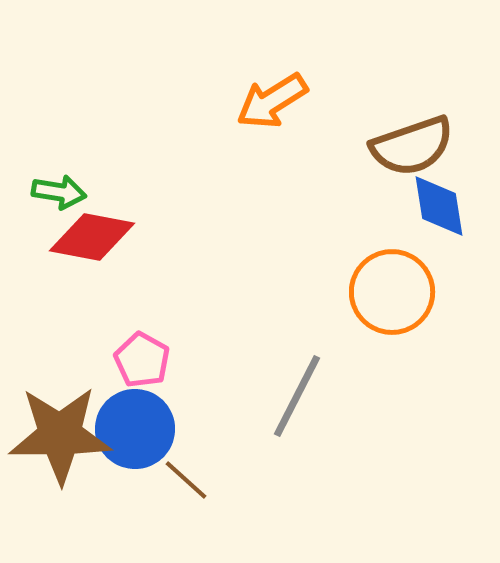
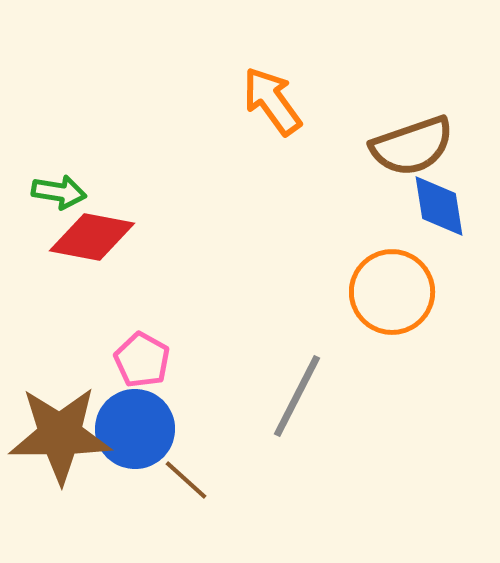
orange arrow: rotated 86 degrees clockwise
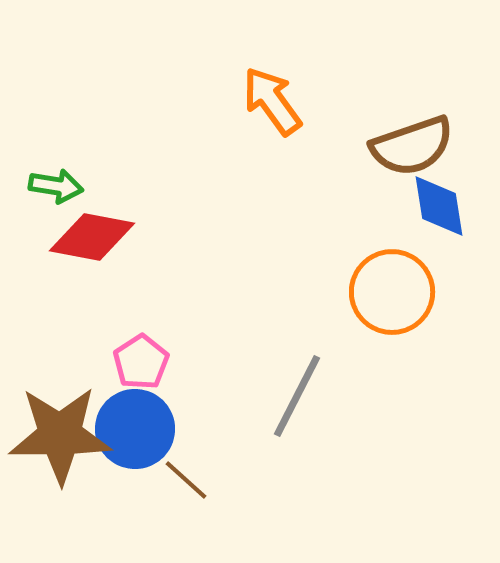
green arrow: moved 3 px left, 6 px up
pink pentagon: moved 1 px left, 2 px down; rotated 10 degrees clockwise
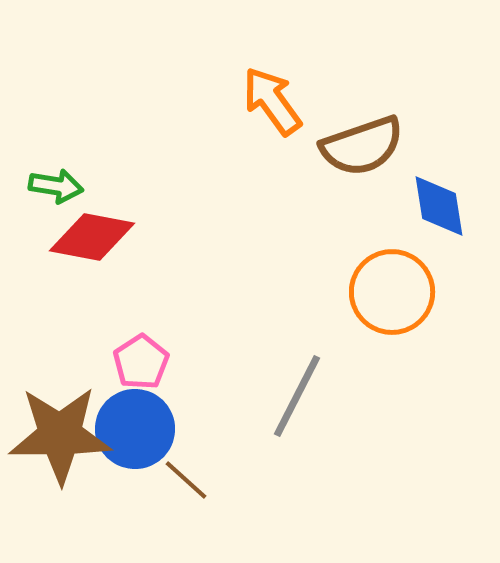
brown semicircle: moved 50 px left
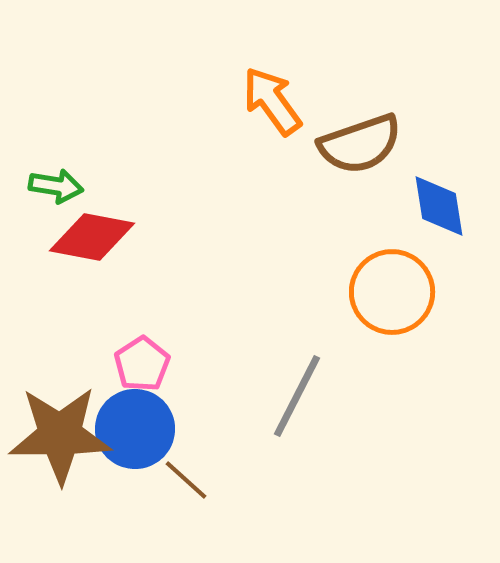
brown semicircle: moved 2 px left, 2 px up
pink pentagon: moved 1 px right, 2 px down
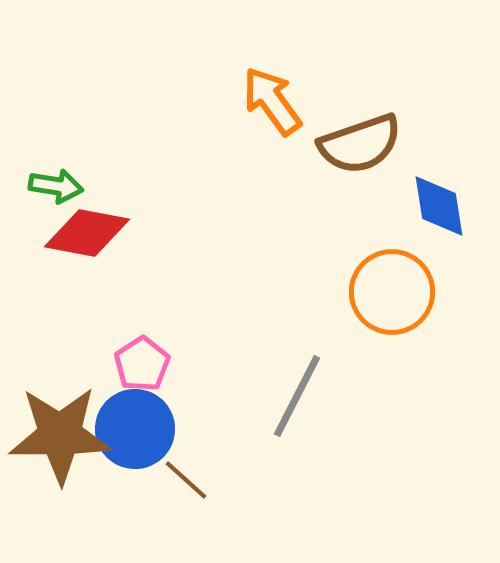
red diamond: moved 5 px left, 4 px up
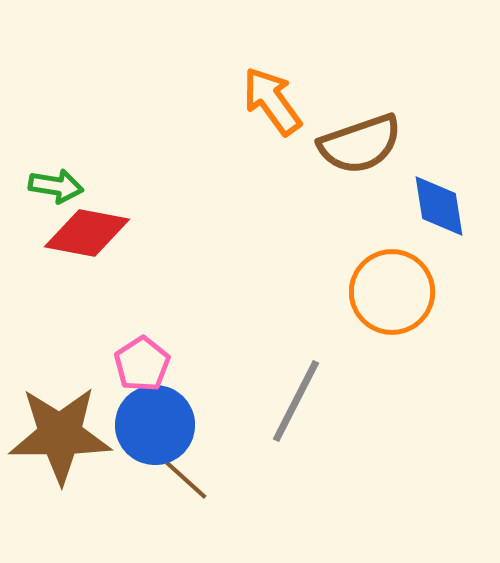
gray line: moved 1 px left, 5 px down
blue circle: moved 20 px right, 4 px up
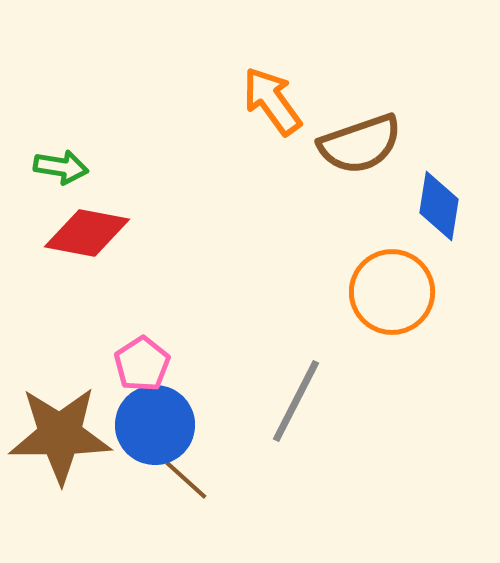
green arrow: moved 5 px right, 19 px up
blue diamond: rotated 18 degrees clockwise
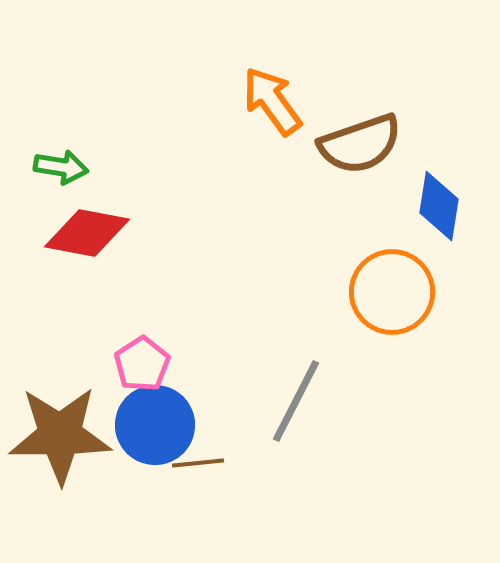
brown line: moved 12 px right, 17 px up; rotated 48 degrees counterclockwise
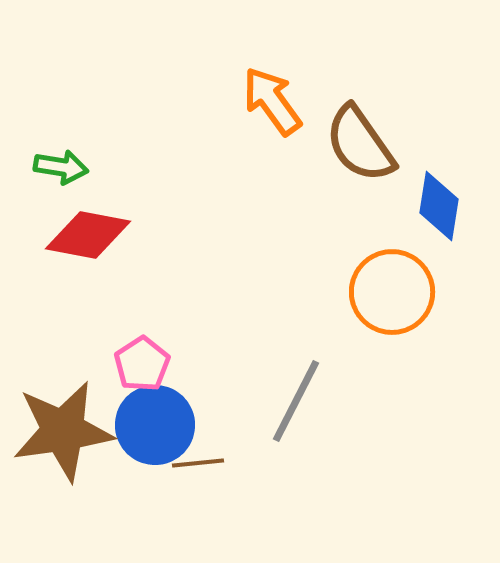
brown semicircle: rotated 74 degrees clockwise
red diamond: moved 1 px right, 2 px down
brown star: moved 3 px right, 4 px up; rotated 8 degrees counterclockwise
